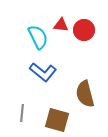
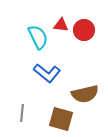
blue L-shape: moved 4 px right, 1 px down
brown semicircle: rotated 88 degrees counterclockwise
brown square: moved 4 px right, 1 px up
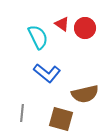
red triangle: moved 1 px right, 1 px up; rotated 28 degrees clockwise
red circle: moved 1 px right, 2 px up
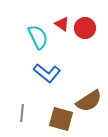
brown semicircle: moved 4 px right, 7 px down; rotated 20 degrees counterclockwise
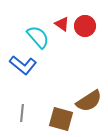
red circle: moved 2 px up
cyan semicircle: rotated 15 degrees counterclockwise
blue L-shape: moved 24 px left, 8 px up
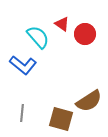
red circle: moved 8 px down
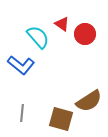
blue L-shape: moved 2 px left
